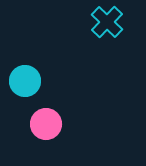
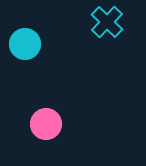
cyan circle: moved 37 px up
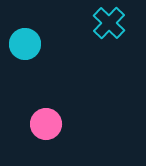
cyan cross: moved 2 px right, 1 px down
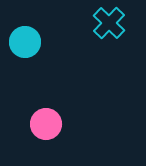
cyan circle: moved 2 px up
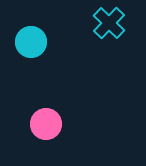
cyan circle: moved 6 px right
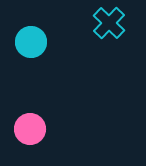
pink circle: moved 16 px left, 5 px down
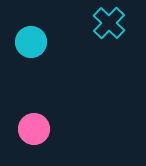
pink circle: moved 4 px right
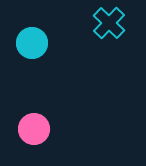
cyan circle: moved 1 px right, 1 px down
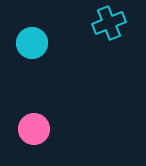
cyan cross: rotated 24 degrees clockwise
